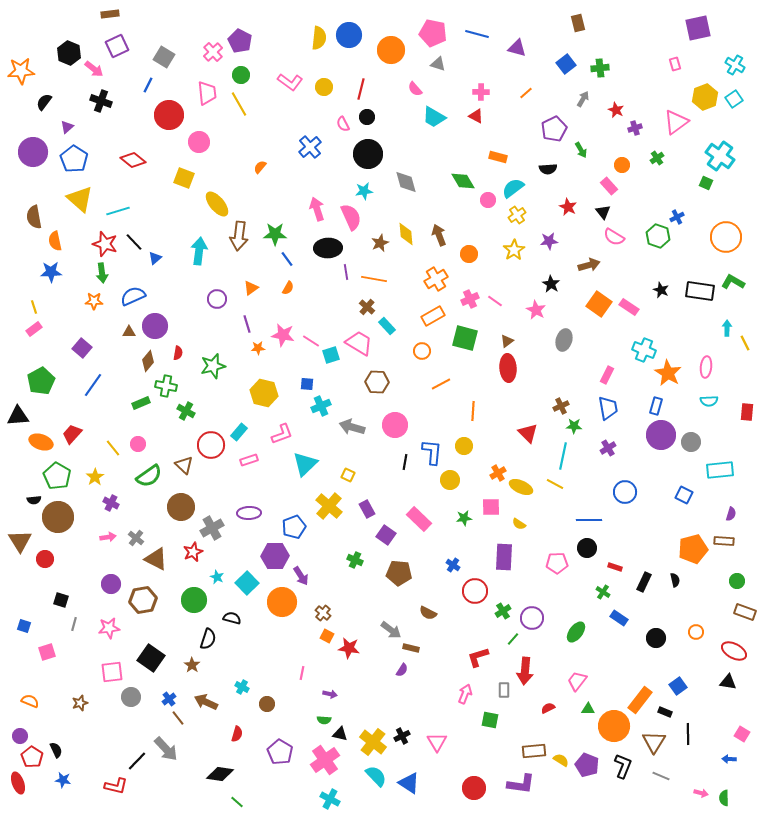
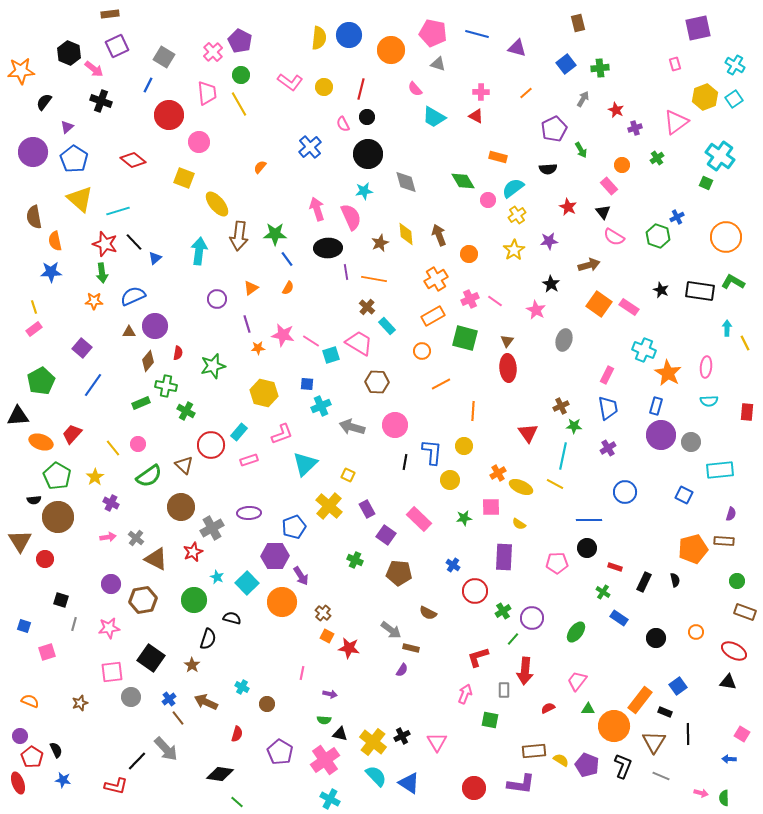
brown triangle at (507, 341): rotated 16 degrees counterclockwise
red triangle at (528, 433): rotated 10 degrees clockwise
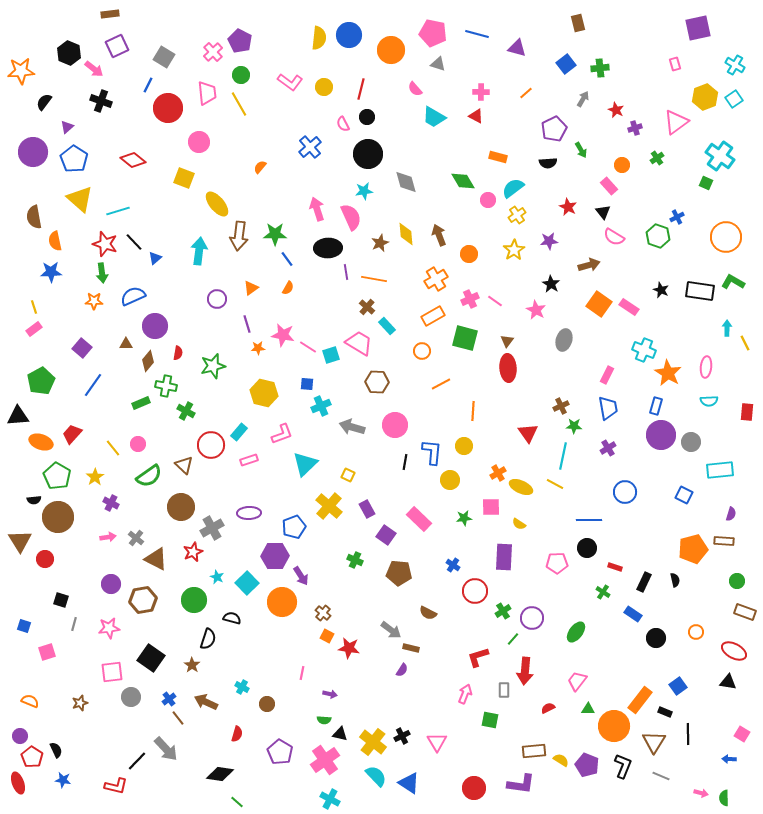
red circle at (169, 115): moved 1 px left, 7 px up
black semicircle at (548, 169): moved 6 px up
brown triangle at (129, 332): moved 3 px left, 12 px down
pink line at (311, 341): moved 3 px left, 6 px down
blue rectangle at (619, 618): moved 14 px right, 4 px up
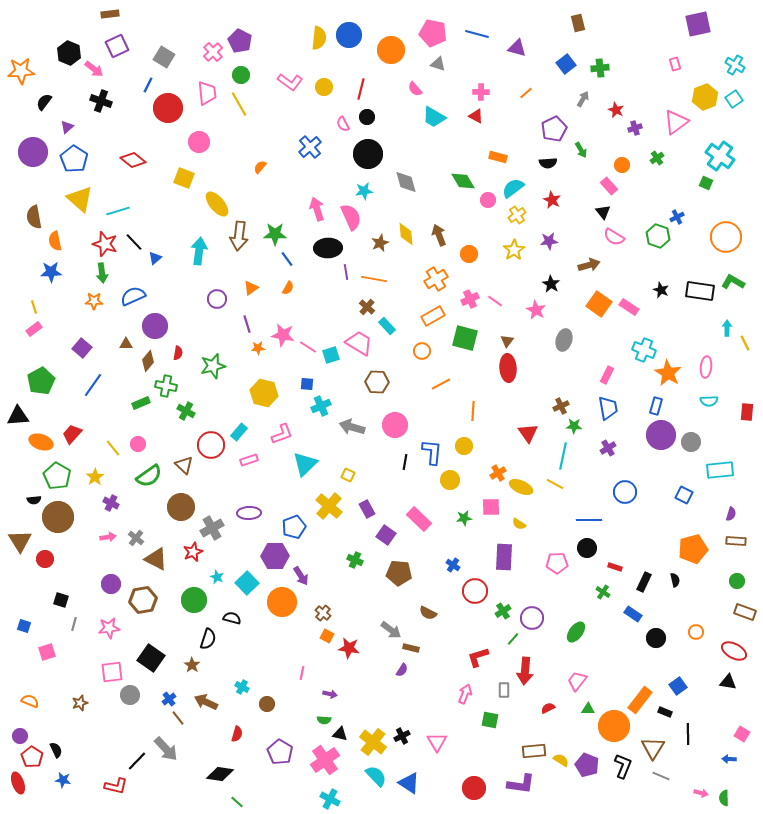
purple square at (698, 28): moved 4 px up
red star at (568, 207): moved 16 px left, 7 px up
brown rectangle at (724, 541): moved 12 px right
gray circle at (131, 697): moved 1 px left, 2 px up
brown triangle at (654, 742): moved 1 px left, 6 px down
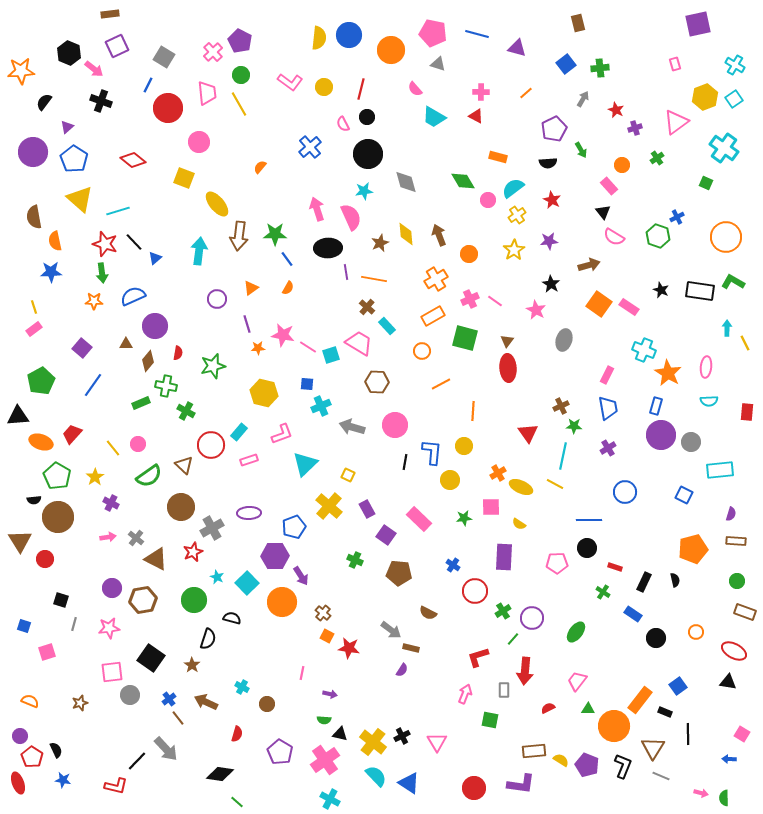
cyan cross at (720, 156): moved 4 px right, 8 px up
purple circle at (111, 584): moved 1 px right, 4 px down
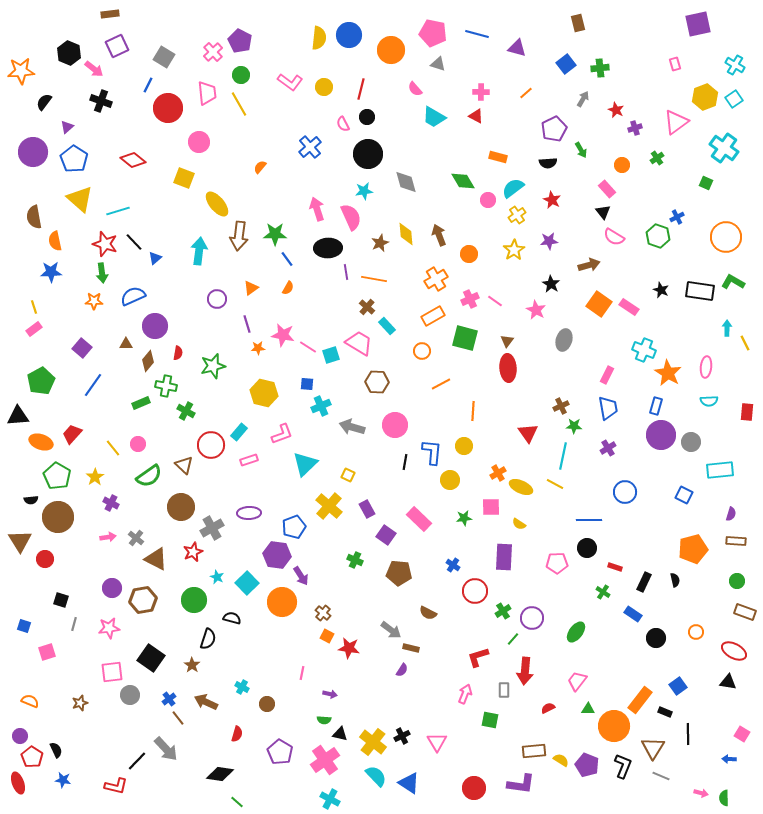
pink rectangle at (609, 186): moved 2 px left, 3 px down
black semicircle at (34, 500): moved 3 px left
purple hexagon at (275, 556): moved 2 px right, 1 px up; rotated 8 degrees clockwise
